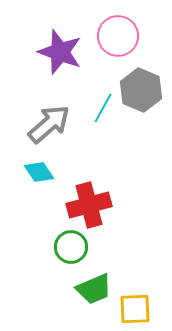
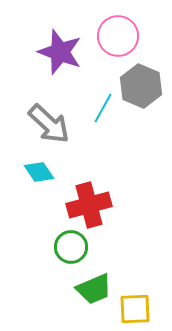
gray hexagon: moved 4 px up
gray arrow: rotated 84 degrees clockwise
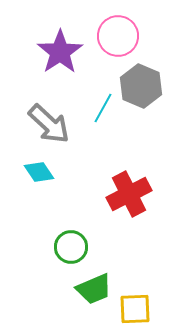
purple star: rotated 18 degrees clockwise
red cross: moved 40 px right, 11 px up; rotated 12 degrees counterclockwise
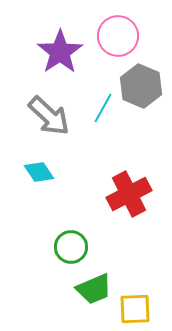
gray arrow: moved 8 px up
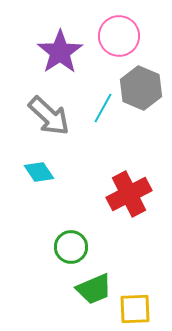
pink circle: moved 1 px right
gray hexagon: moved 2 px down
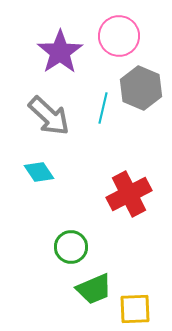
cyan line: rotated 16 degrees counterclockwise
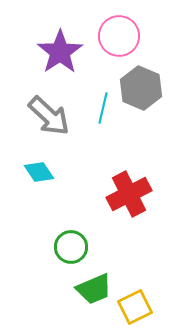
yellow square: moved 2 px up; rotated 24 degrees counterclockwise
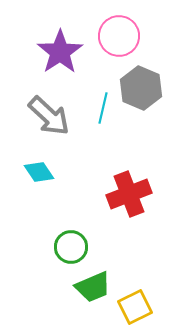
red cross: rotated 6 degrees clockwise
green trapezoid: moved 1 px left, 2 px up
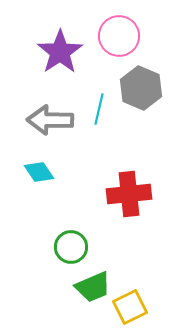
cyan line: moved 4 px left, 1 px down
gray arrow: moved 1 px right, 4 px down; rotated 138 degrees clockwise
red cross: rotated 15 degrees clockwise
yellow square: moved 5 px left
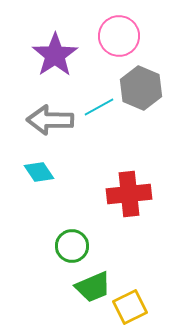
purple star: moved 5 px left, 3 px down
cyan line: moved 2 px up; rotated 48 degrees clockwise
green circle: moved 1 px right, 1 px up
